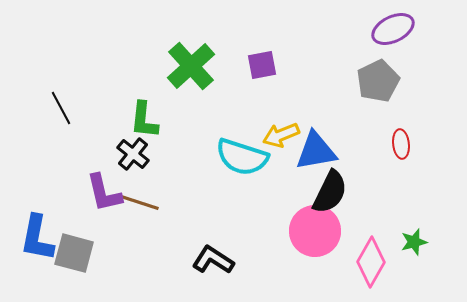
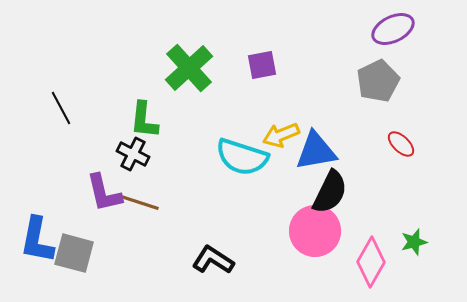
green cross: moved 2 px left, 2 px down
red ellipse: rotated 40 degrees counterclockwise
black cross: rotated 12 degrees counterclockwise
blue L-shape: moved 2 px down
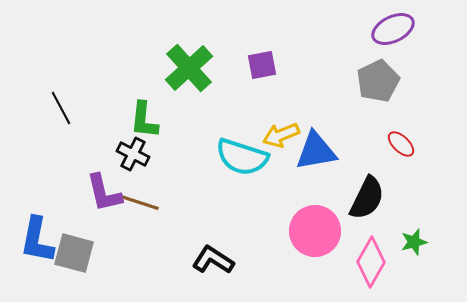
black semicircle: moved 37 px right, 6 px down
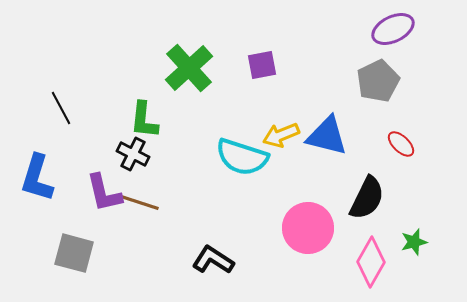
blue triangle: moved 11 px right, 15 px up; rotated 24 degrees clockwise
pink circle: moved 7 px left, 3 px up
blue L-shape: moved 62 px up; rotated 6 degrees clockwise
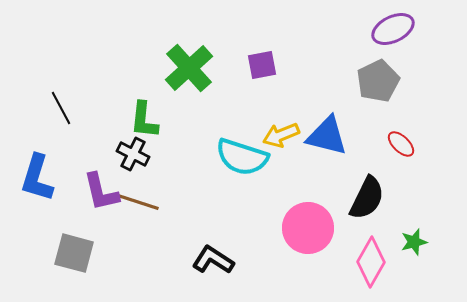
purple L-shape: moved 3 px left, 1 px up
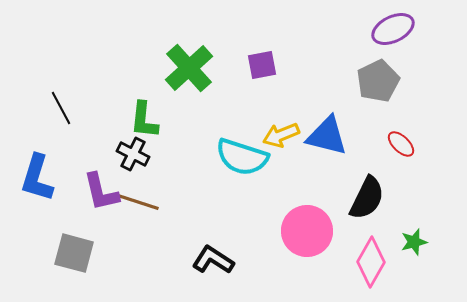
pink circle: moved 1 px left, 3 px down
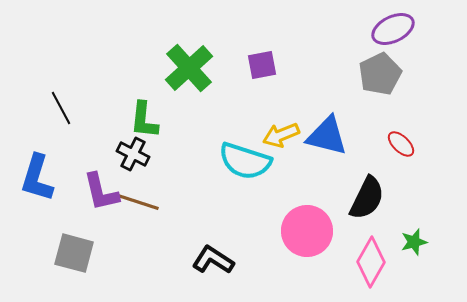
gray pentagon: moved 2 px right, 7 px up
cyan semicircle: moved 3 px right, 4 px down
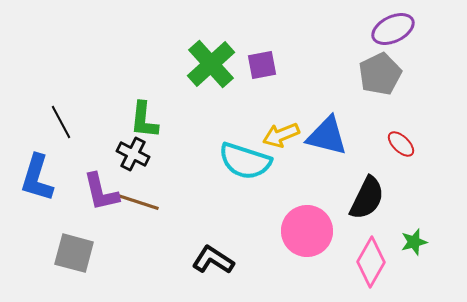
green cross: moved 22 px right, 4 px up
black line: moved 14 px down
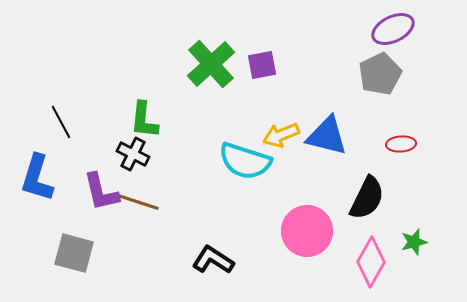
red ellipse: rotated 48 degrees counterclockwise
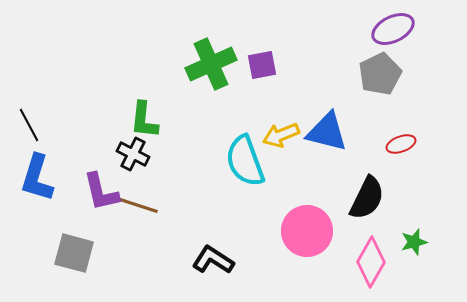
green cross: rotated 18 degrees clockwise
black line: moved 32 px left, 3 px down
blue triangle: moved 4 px up
red ellipse: rotated 16 degrees counterclockwise
cyan semicircle: rotated 52 degrees clockwise
brown line: moved 1 px left, 3 px down
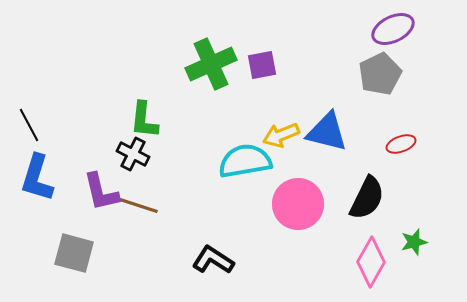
cyan semicircle: rotated 100 degrees clockwise
pink circle: moved 9 px left, 27 px up
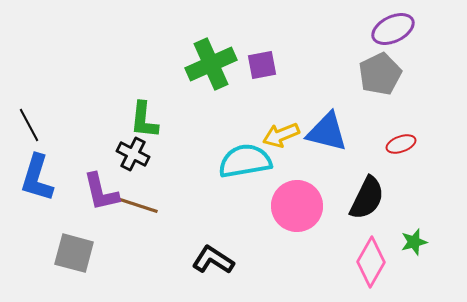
pink circle: moved 1 px left, 2 px down
